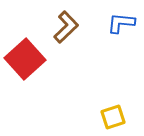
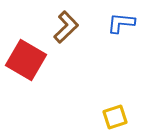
red square: moved 1 px right, 1 px down; rotated 18 degrees counterclockwise
yellow square: moved 2 px right
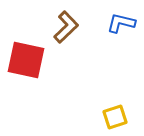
blue L-shape: rotated 8 degrees clockwise
red square: rotated 18 degrees counterclockwise
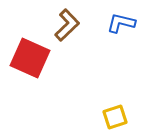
brown L-shape: moved 1 px right, 2 px up
red square: moved 4 px right, 2 px up; rotated 12 degrees clockwise
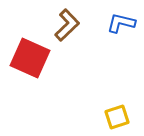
yellow square: moved 2 px right
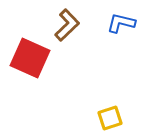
yellow square: moved 7 px left, 1 px down
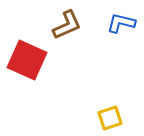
brown L-shape: rotated 20 degrees clockwise
red square: moved 3 px left, 2 px down
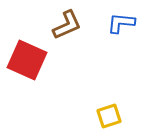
blue L-shape: rotated 8 degrees counterclockwise
yellow square: moved 1 px left, 2 px up
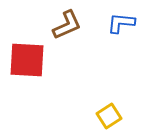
red square: rotated 21 degrees counterclockwise
yellow square: rotated 15 degrees counterclockwise
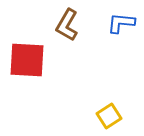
brown L-shape: rotated 144 degrees clockwise
